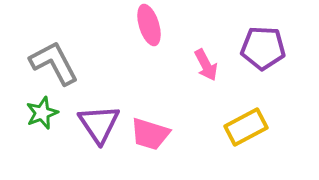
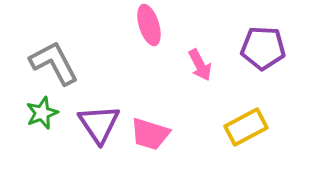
pink arrow: moved 6 px left
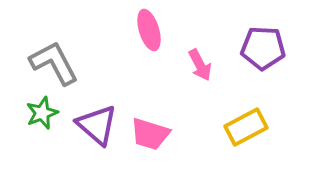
pink ellipse: moved 5 px down
purple triangle: moved 2 px left, 1 px down; rotated 15 degrees counterclockwise
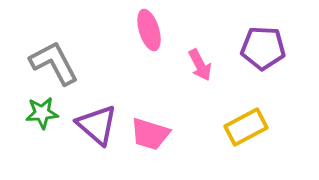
green star: rotated 16 degrees clockwise
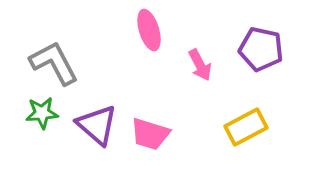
purple pentagon: moved 2 px left, 1 px down; rotated 9 degrees clockwise
